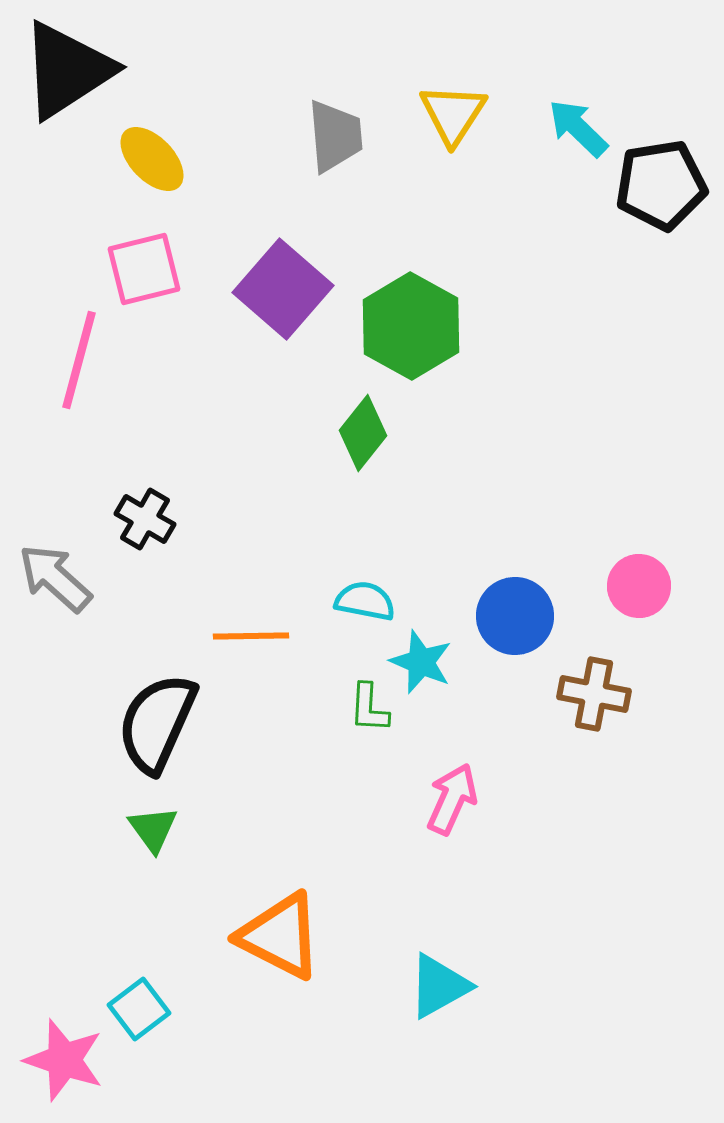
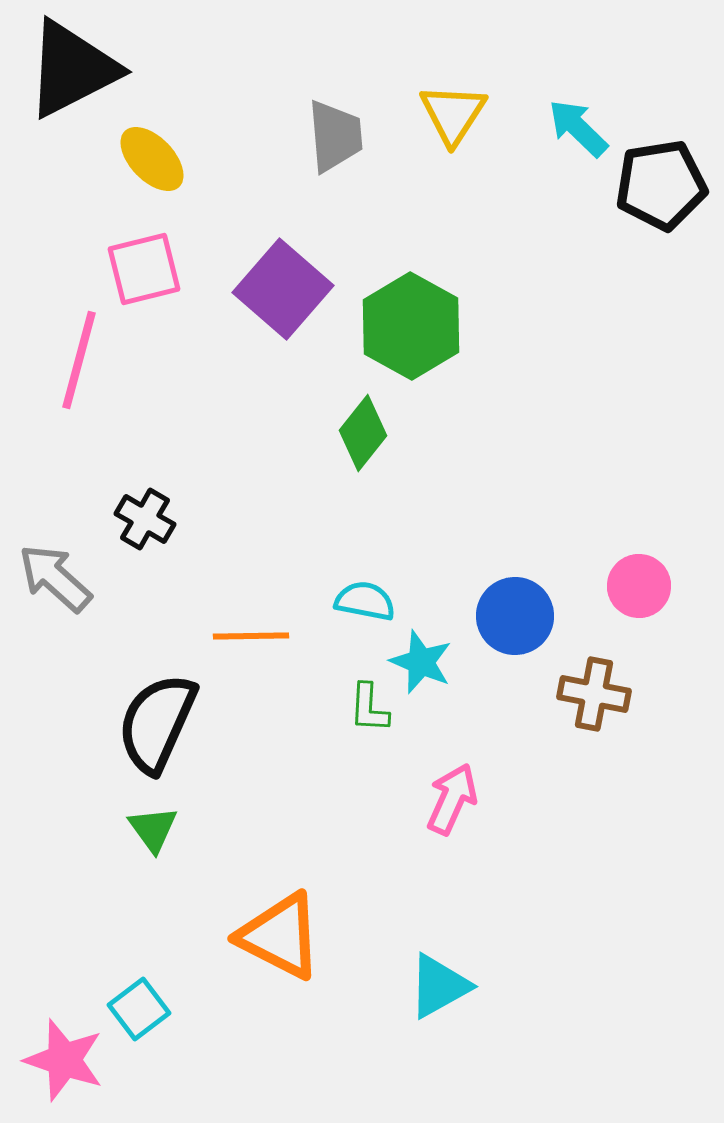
black triangle: moved 5 px right, 1 px up; rotated 6 degrees clockwise
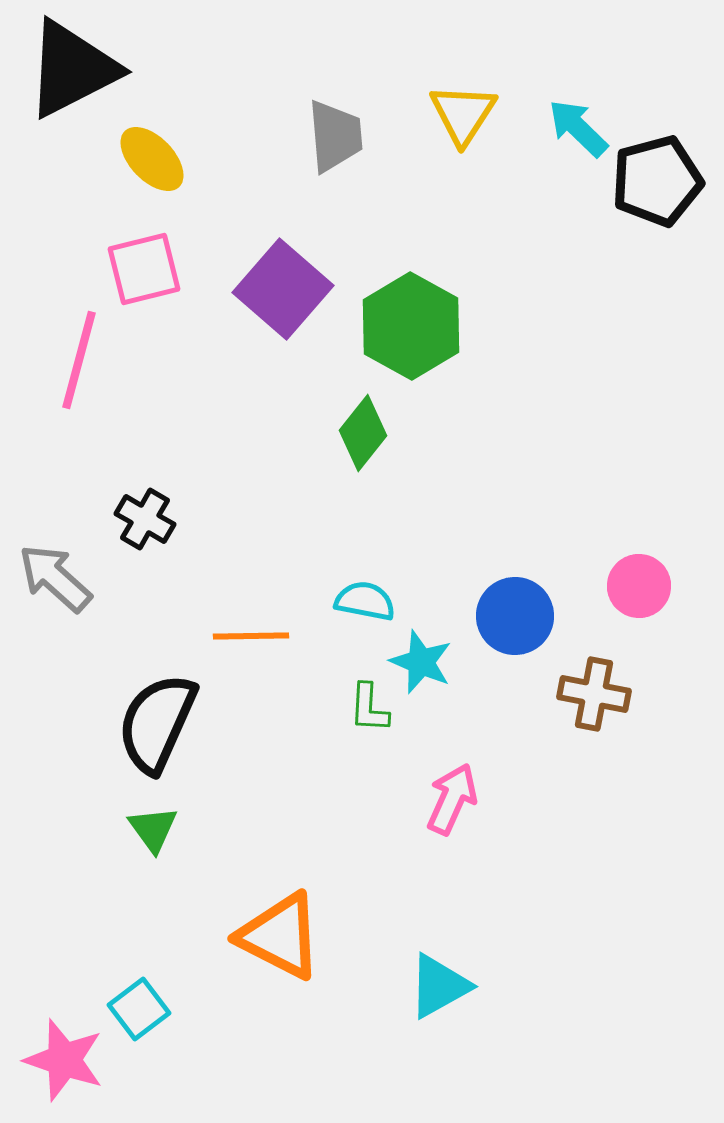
yellow triangle: moved 10 px right
black pentagon: moved 4 px left, 4 px up; rotated 6 degrees counterclockwise
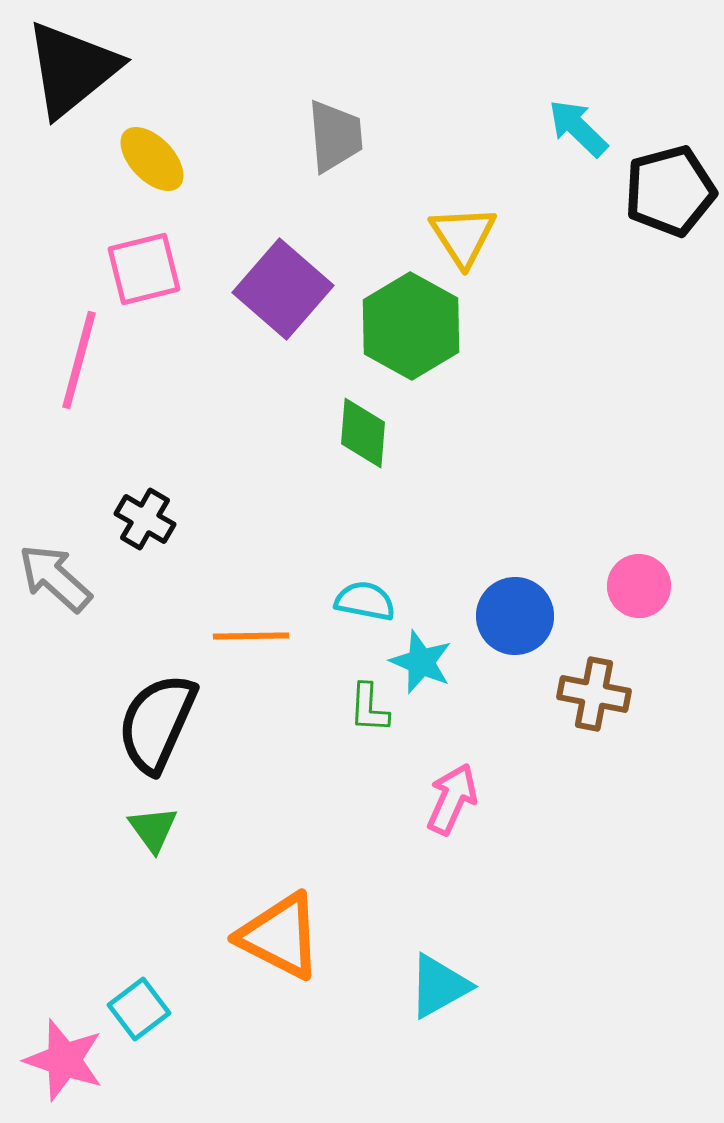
black triangle: rotated 12 degrees counterclockwise
yellow triangle: moved 122 px down; rotated 6 degrees counterclockwise
black pentagon: moved 13 px right, 10 px down
green diamond: rotated 34 degrees counterclockwise
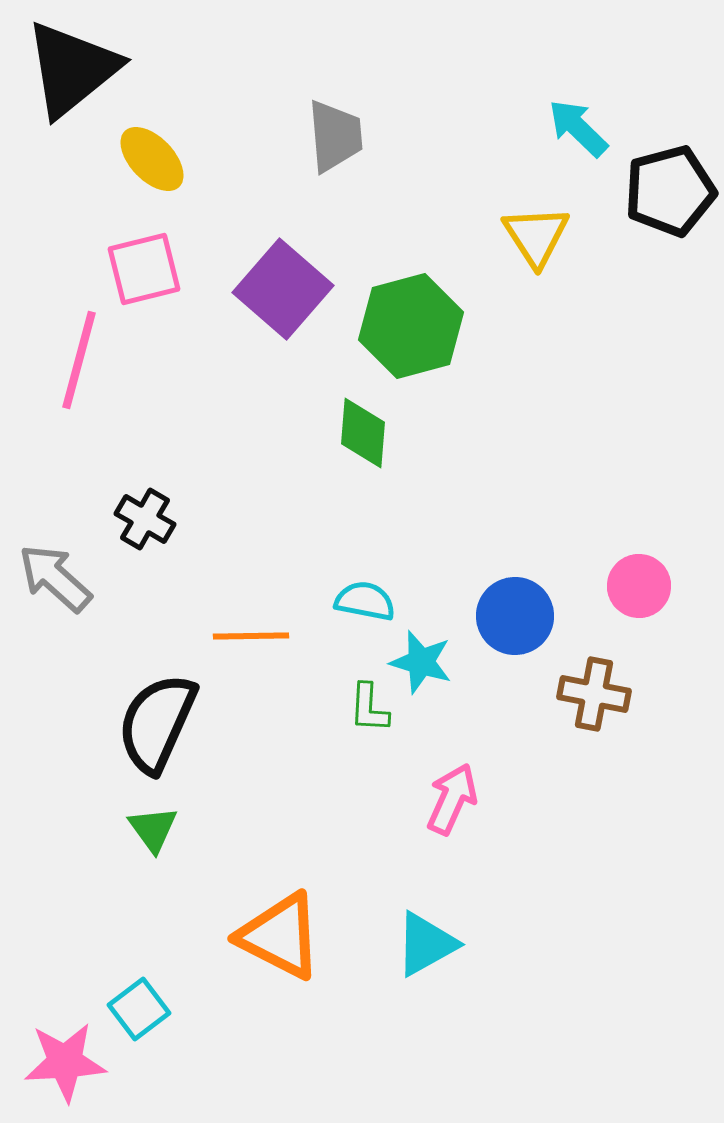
yellow triangle: moved 73 px right
green hexagon: rotated 16 degrees clockwise
cyan star: rotated 6 degrees counterclockwise
cyan triangle: moved 13 px left, 42 px up
pink star: moved 1 px right, 2 px down; rotated 22 degrees counterclockwise
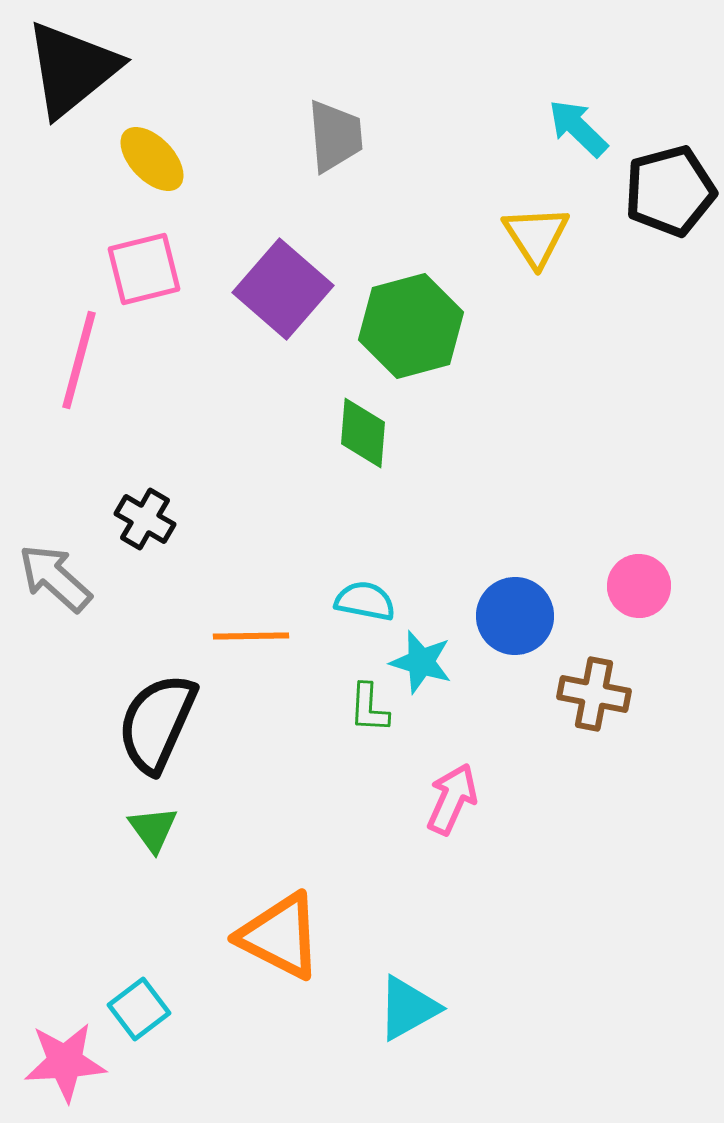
cyan triangle: moved 18 px left, 64 px down
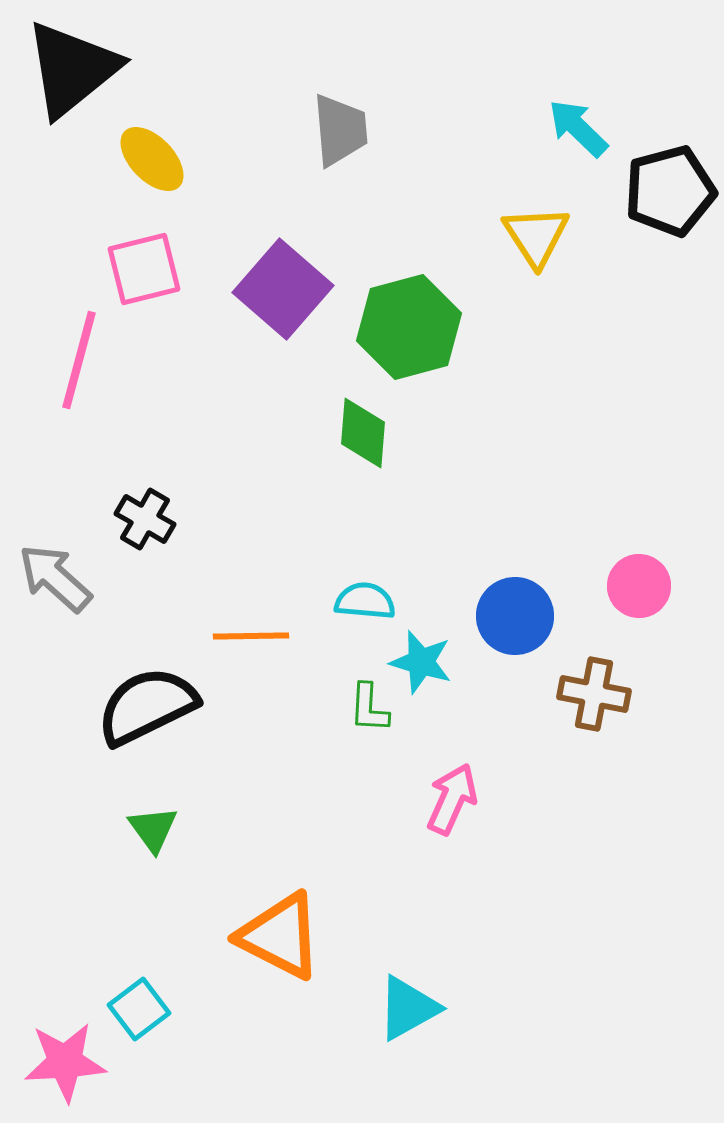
gray trapezoid: moved 5 px right, 6 px up
green hexagon: moved 2 px left, 1 px down
cyan semicircle: rotated 6 degrees counterclockwise
black semicircle: moved 10 px left, 17 px up; rotated 40 degrees clockwise
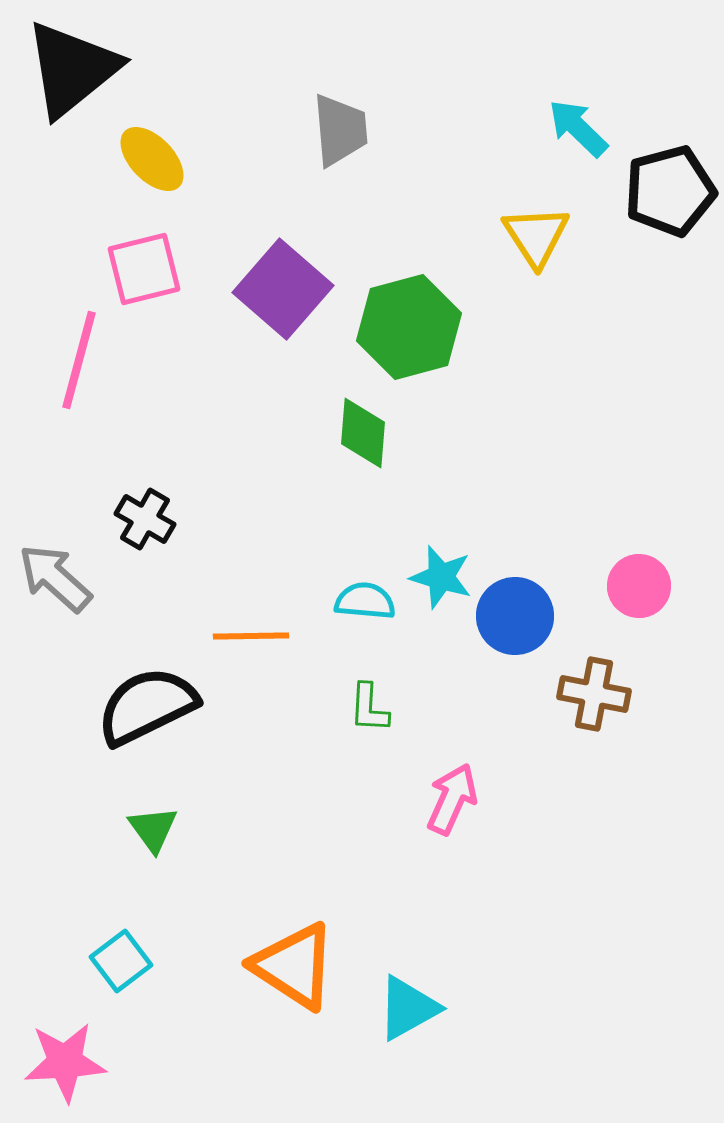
cyan star: moved 20 px right, 85 px up
orange triangle: moved 14 px right, 30 px down; rotated 6 degrees clockwise
cyan square: moved 18 px left, 48 px up
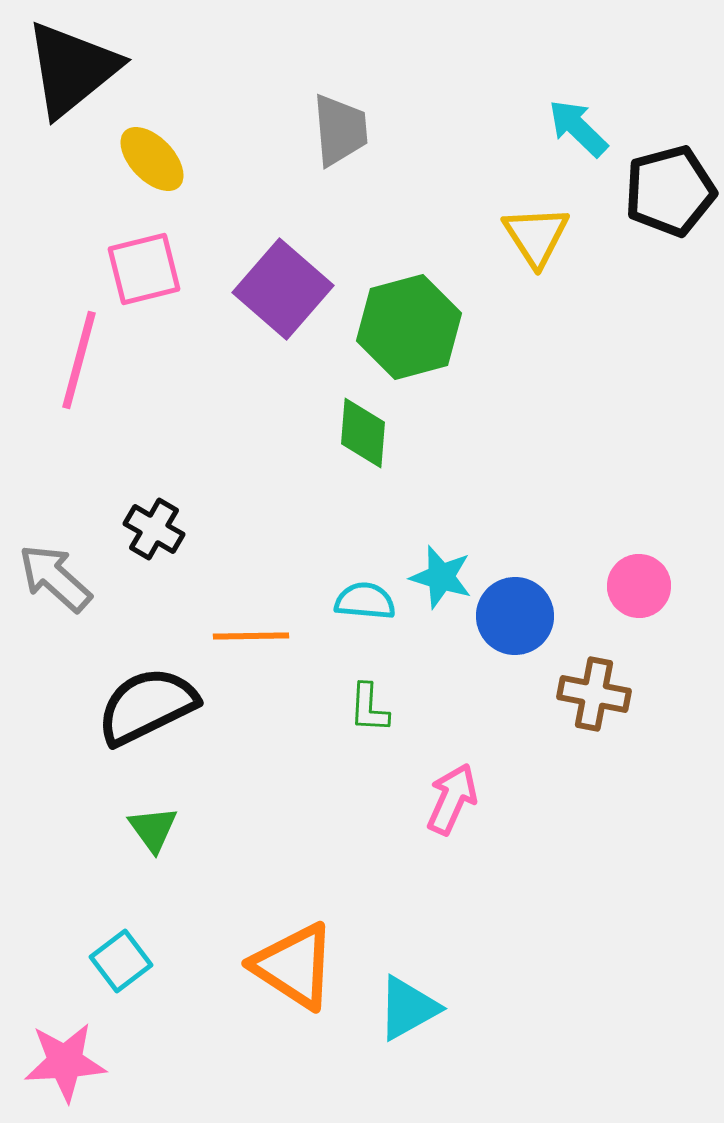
black cross: moved 9 px right, 10 px down
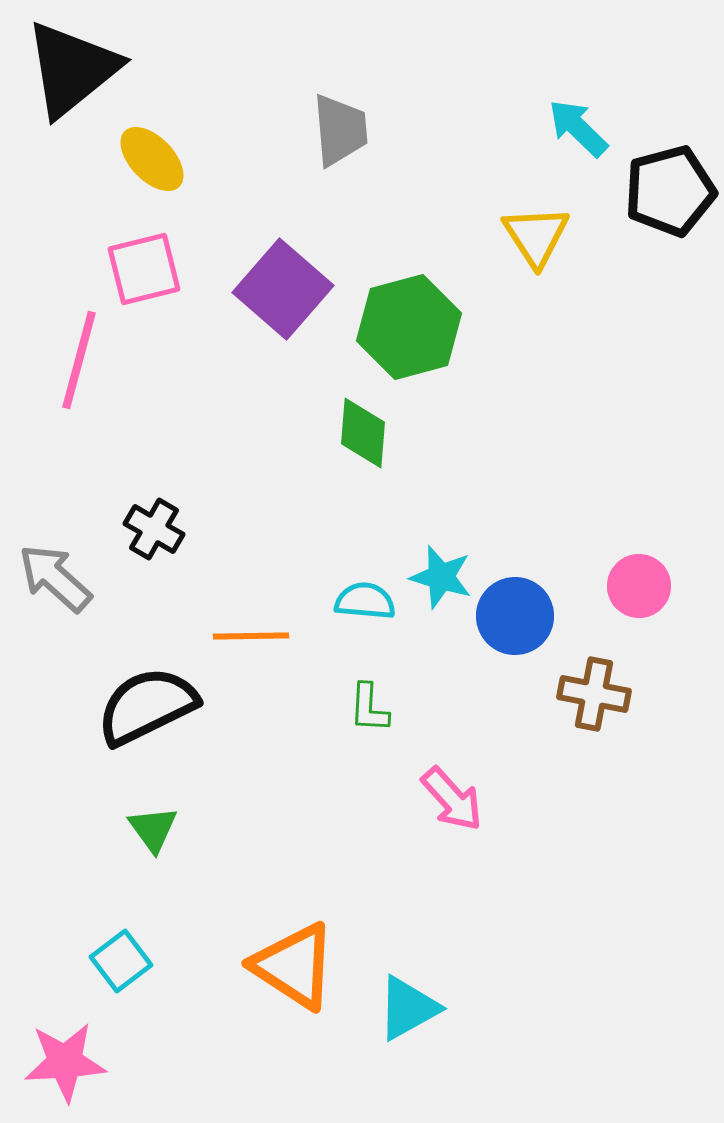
pink arrow: rotated 114 degrees clockwise
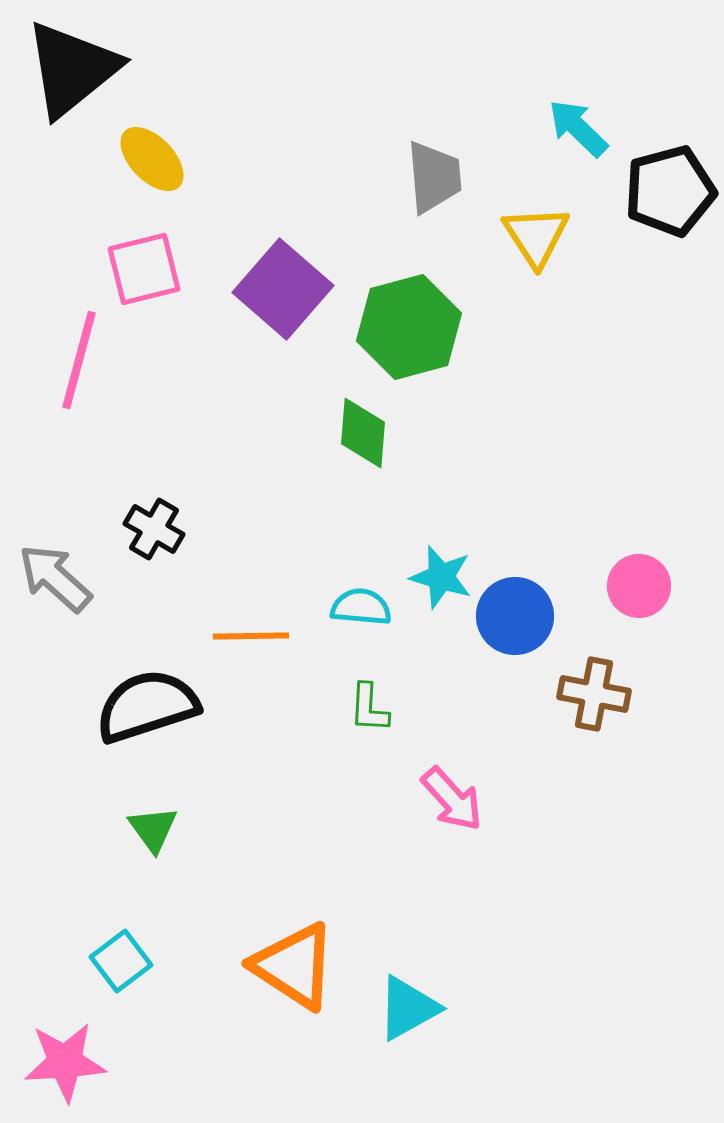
gray trapezoid: moved 94 px right, 47 px down
cyan semicircle: moved 4 px left, 6 px down
black semicircle: rotated 8 degrees clockwise
